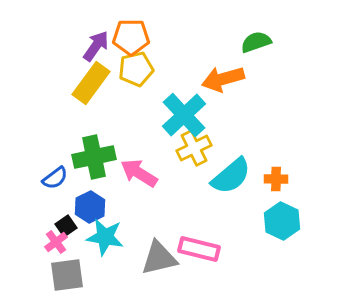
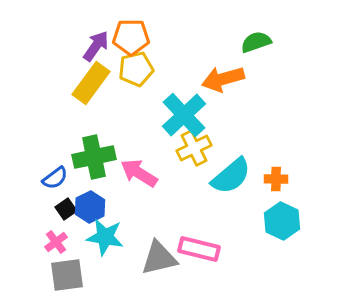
black square: moved 17 px up
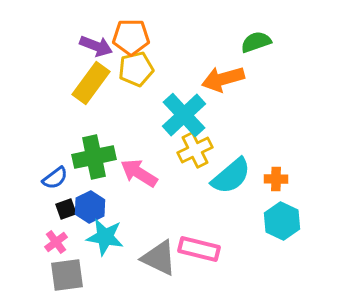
purple arrow: rotated 76 degrees clockwise
yellow cross: moved 1 px right, 2 px down
black square: rotated 15 degrees clockwise
gray triangle: rotated 39 degrees clockwise
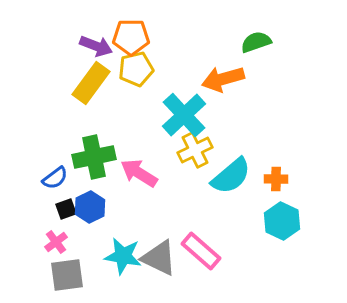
cyan star: moved 18 px right, 19 px down
pink rectangle: moved 2 px right, 2 px down; rotated 27 degrees clockwise
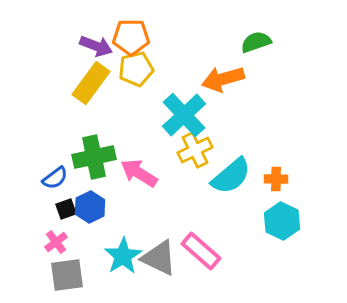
cyan star: rotated 30 degrees clockwise
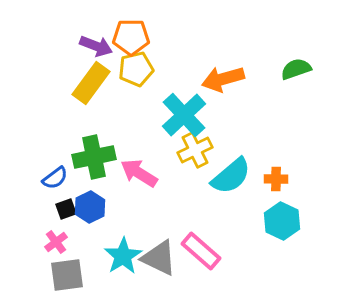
green semicircle: moved 40 px right, 27 px down
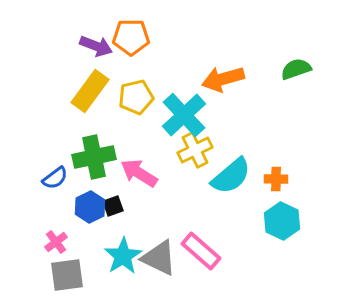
yellow pentagon: moved 28 px down
yellow rectangle: moved 1 px left, 8 px down
black square: moved 47 px right, 3 px up
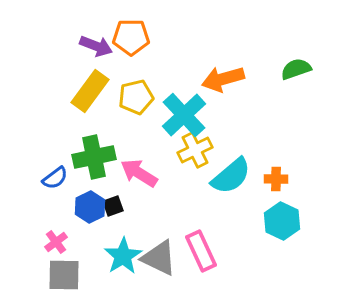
pink rectangle: rotated 24 degrees clockwise
gray square: moved 3 px left; rotated 9 degrees clockwise
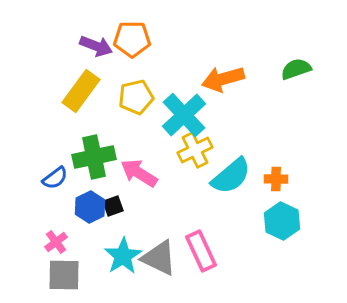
orange pentagon: moved 1 px right, 2 px down
yellow rectangle: moved 9 px left
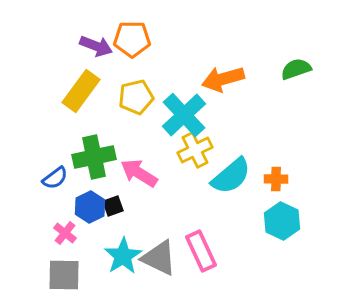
pink cross: moved 9 px right, 9 px up; rotated 15 degrees counterclockwise
